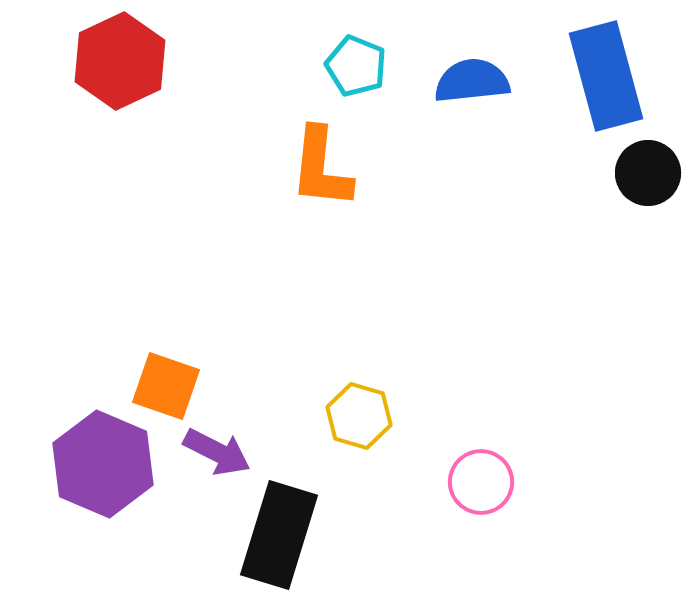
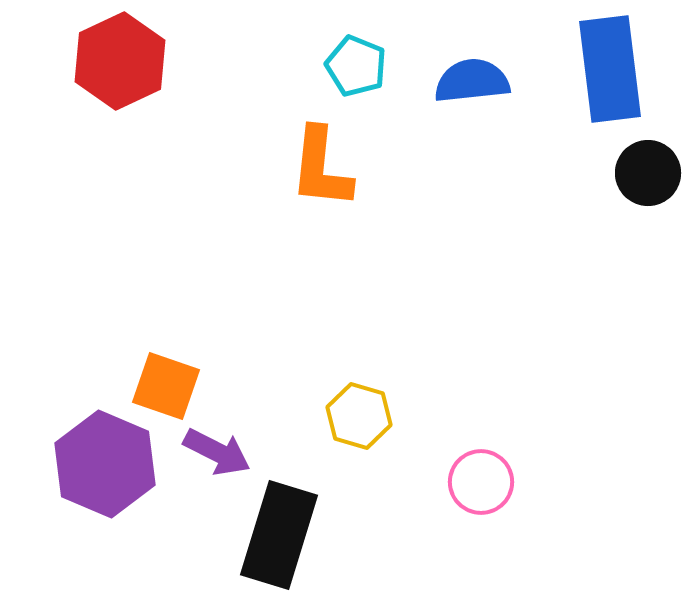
blue rectangle: moved 4 px right, 7 px up; rotated 8 degrees clockwise
purple hexagon: moved 2 px right
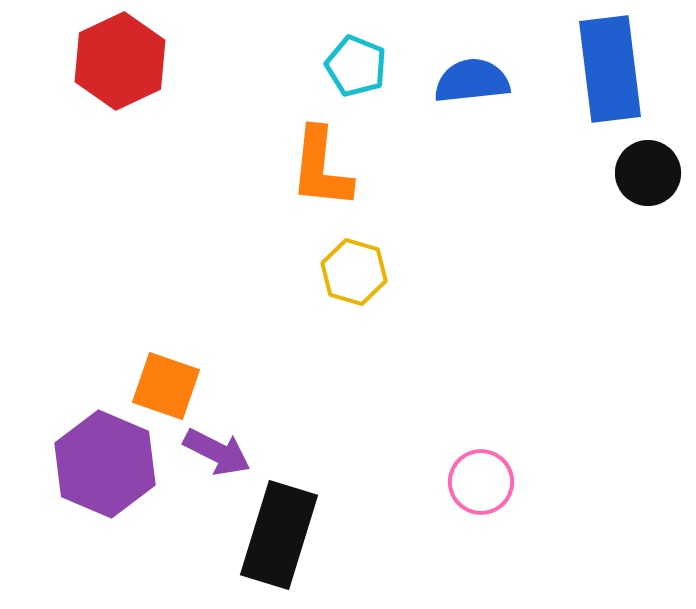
yellow hexagon: moved 5 px left, 144 px up
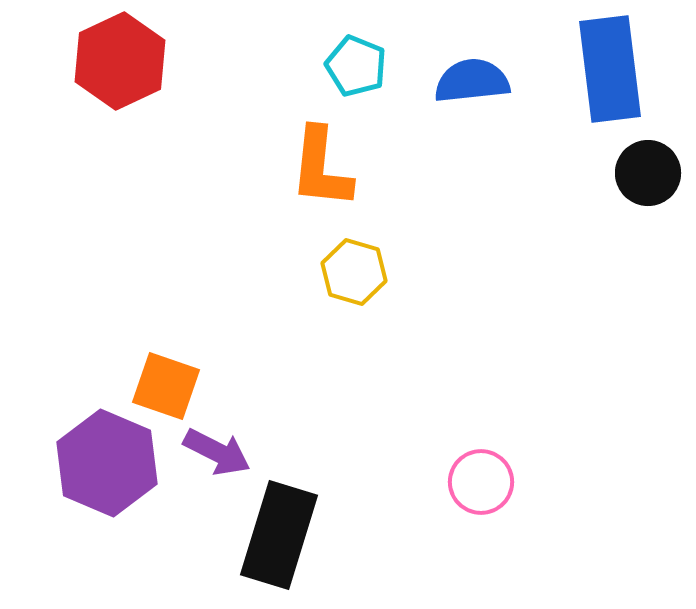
purple hexagon: moved 2 px right, 1 px up
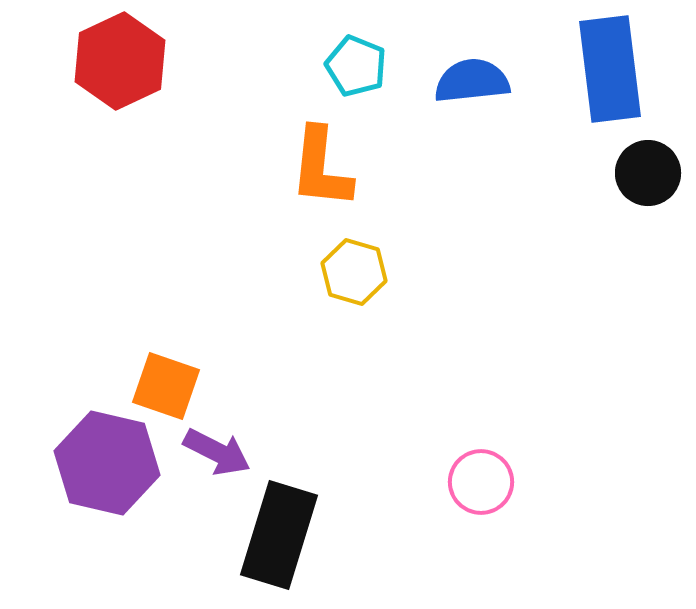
purple hexagon: rotated 10 degrees counterclockwise
